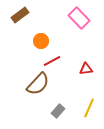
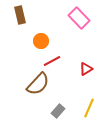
brown rectangle: rotated 66 degrees counterclockwise
red triangle: rotated 24 degrees counterclockwise
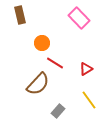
orange circle: moved 1 px right, 2 px down
red line: moved 3 px right, 2 px down; rotated 60 degrees clockwise
yellow line: moved 8 px up; rotated 60 degrees counterclockwise
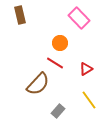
orange circle: moved 18 px right
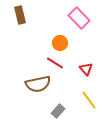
red triangle: rotated 40 degrees counterclockwise
brown semicircle: rotated 35 degrees clockwise
